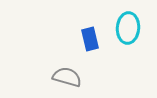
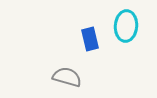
cyan ellipse: moved 2 px left, 2 px up
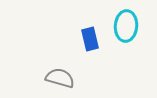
gray semicircle: moved 7 px left, 1 px down
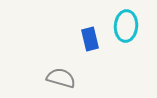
gray semicircle: moved 1 px right
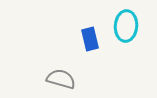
gray semicircle: moved 1 px down
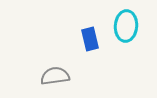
gray semicircle: moved 6 px left, 3 px up; rotated 24 degrees counterclockwise
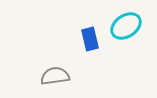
cyan ellipse: rotated 52 degrees clockwise
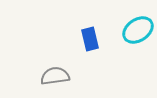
cyan ellipse: moved 12 px right, 4 px down
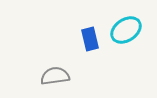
cyan ellipse: moved 12 px left
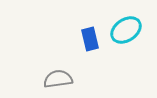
gray semicircle: moved 3 px right, 3 px down
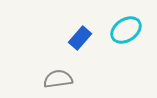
blue rectangle: moved 10 px left, 1 px up; rotated 55 degrees clockwise
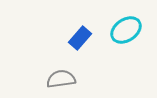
gray semicircle: moved 3 px right
